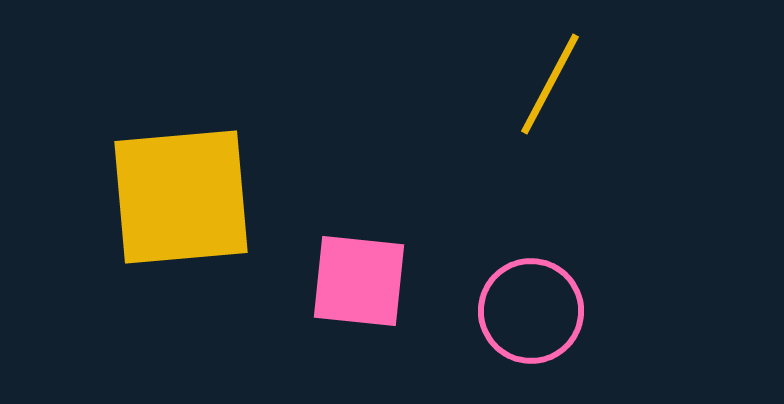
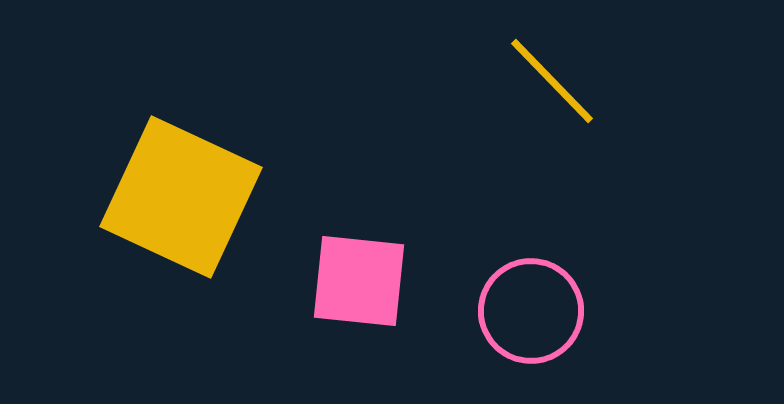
yellow line: moved 2 px right, 3 px up; rotated 72 degrees counterclockwise
yellow square: rotated 30 degrees clockwise
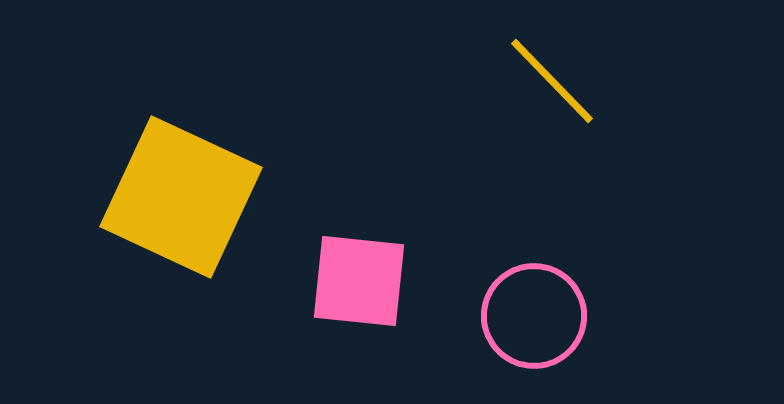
pink circle: moved 3 px right, 5 px down
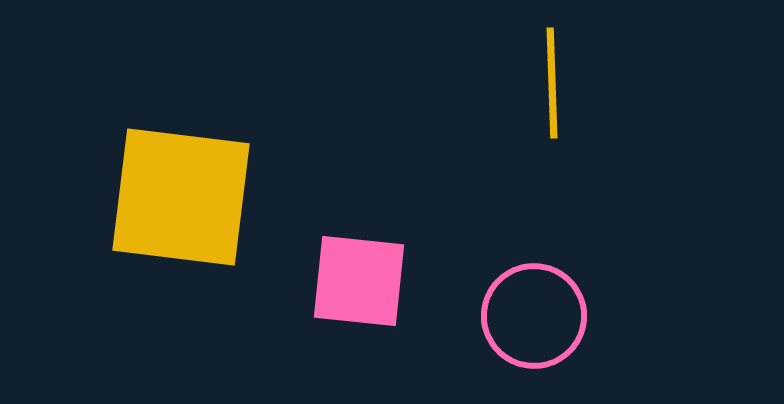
yellow line: moved 2 px down; rotated 42 degrees clockwise
yellow square: rotated 18 degrees counterclockwise
